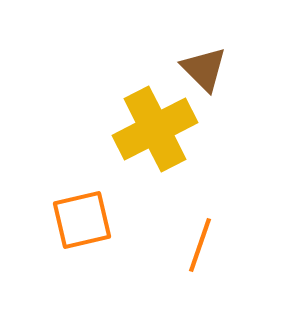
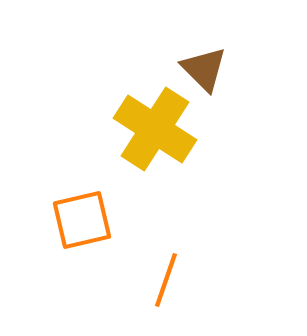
yellow cross: rotated 30 degrees counterclockwise
orange line: moved 34 px left, 35 px down
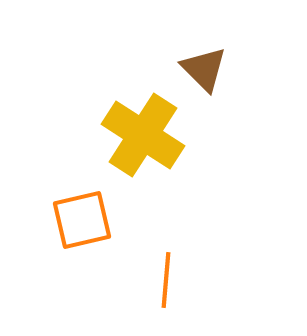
yellow cross: moved 12 px left, 6 px down
orange line: rotated 14 degrees counterclockwise
